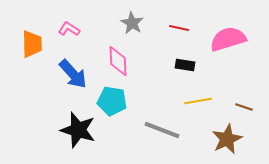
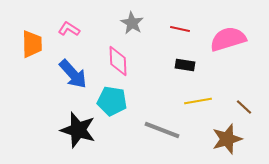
red line: moved 1 px right, 1 px down
brown line: rotated 24 degrees clockwise
brown star: rotated 8 degrees clockwise
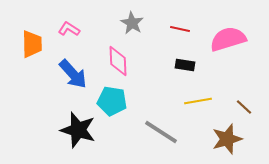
gray line: moved 1 px left, 2 px down; rotated 12 degrees clockwise
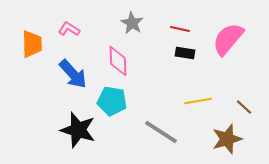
pink semicircle: rotated 33 degrees counterclockwise
black rectangle: moved 12 px up
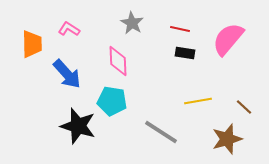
blue arrow: moved 6 px left
black star: moved 4 px up
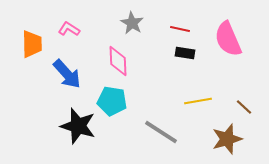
pink semicircle: rotated 63 degrees counterclockwise
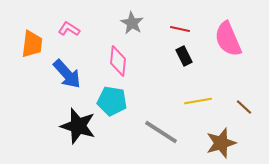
orange trapezoid: rotated 8 degrees clockwise
black rectangle: moved 1 px left, 3 px down; rotated 54 degrees clockwise
pink diamond: rotated 8 degrees clockwise
brown star: moved 6 px left, 4 px down
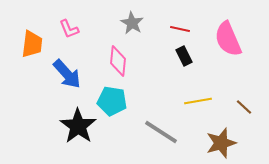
pink L-shape: rotated 145 degrees counterclockwise
black star: rotated 18 degrees clockwise
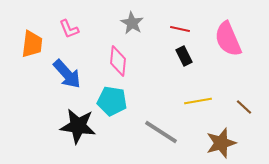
black star: rotated 27 degrees counterclockwise
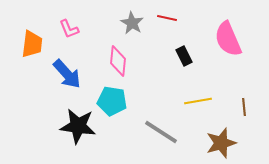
red line: moved 13 px left, 11 px up
brown line: rotated 42 degrees clockwise
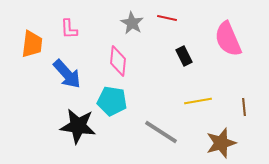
pink L-shape: rotated 20 degrees clockwise
